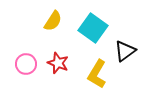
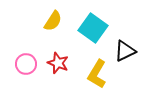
black triangle: rotated 10 degrees clockwise
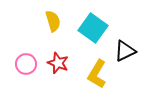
yellow semicircle: rotated 50 degrees counterclockwise
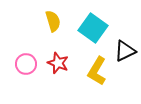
yellow L-shape: moved 3 px up
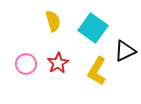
red star: rotated 20 degrees clockwise
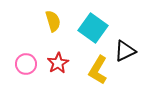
yellow L-shape: moved 1 px right, 1 px up
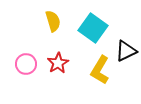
black triangle: moved 1 px right
yellow L-shape: moved 2 px right
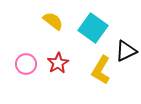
yellow semicircle: rotated 35 degrees counterclockwise
yellow L-shape: moved 1 px right
